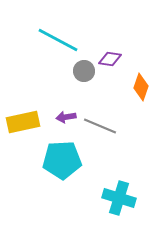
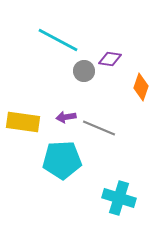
yellow rectangle: rotated 20 degrees clockwise
gray line: moved 1 px left, 2 px down
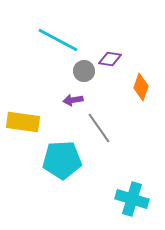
purple arrow: moved 7 px right, 17 px up
gray line: rotated 32 degrees clockwise
cyan cross: moved 13 px right, 1 px down
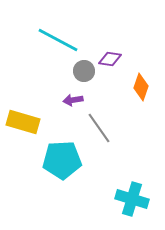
yellow rectangle: rotated 8 degrees clockwise
